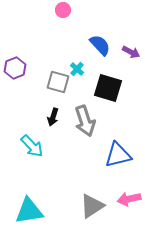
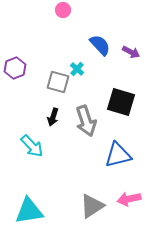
black square: moved 13 px right, 14 px down
gray arrow: moved 1 px right
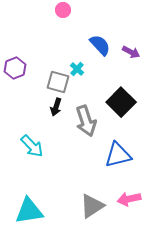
black square: rotated 28 degrees clockwise
black arrow: moved 3 px right, 10 px up
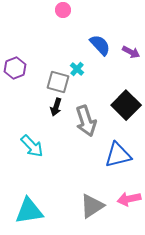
black square: moved 5 px right, 3 px down
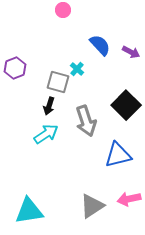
black arrow: moved 7 px left, 1 px up
cyan arrow: moved 14 px right, 12 px up; rotated 80 degrees counterclockwise
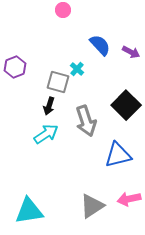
purple hexagon: moved 1 px up
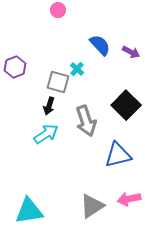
pink circle: moved 5 px left
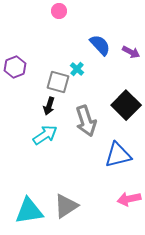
pink circle: moved 1 px right, 1 px down
cyan arrow: moved 1 px left, 1 px down
gray triangle: moved 26 px left
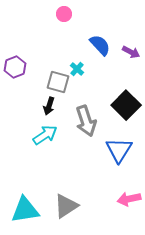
pink circle: moved 5 px right, 3 px down
blue triangle: moved 1 px right, 5 px up; rotated 44 degrees counterclockwise
cyan triangle: moved 4 px left, 1 px up
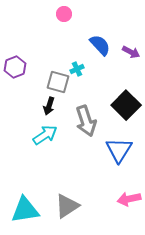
cyan cross: rotated 24 degrees clockwise
gray triangle: moved 1 px right
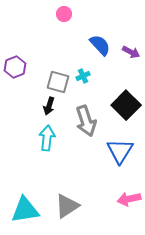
cyan cross: moved 6 px right, 7 px down
cyan arrow: moved 2 px right, 3 px down; rotated 50 degrees counterclockwise
blue triangle: moved 1 px right, 1 px down
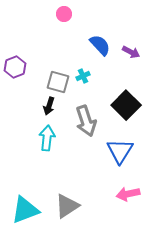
pink arrow: moved 1 px left, 5 px up
cyan triangle: rotated 12 degrees counterclockwise
